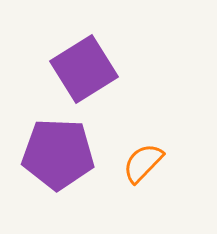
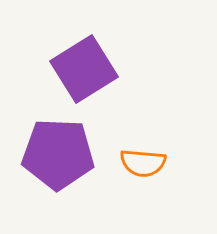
orange semicircle: rotated 129 degrees counterclockwise
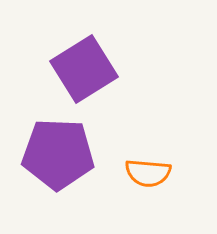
orange semicircle: moved 5 px right, 10 px down
